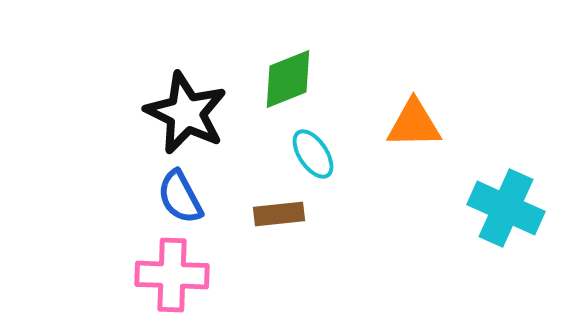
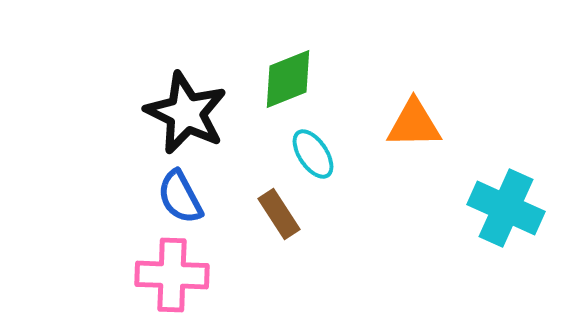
brown rectangle: rotated 63 degrees clockwise
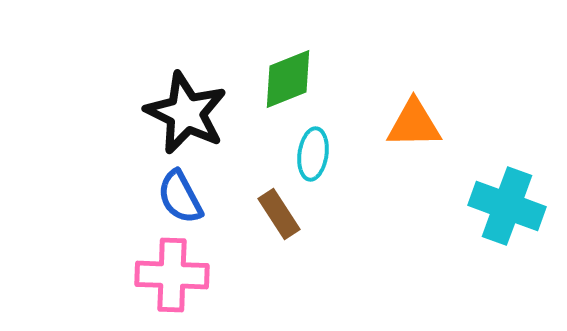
cyan ellipse: rotated 42 degrees clockwise
cyan cross: moved 1 px right, 2 px up; rotated 4 degrees counterclockwise
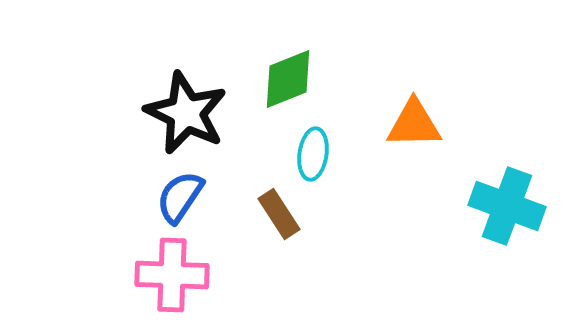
blue semicircle: rotated 62 degrees clockwise
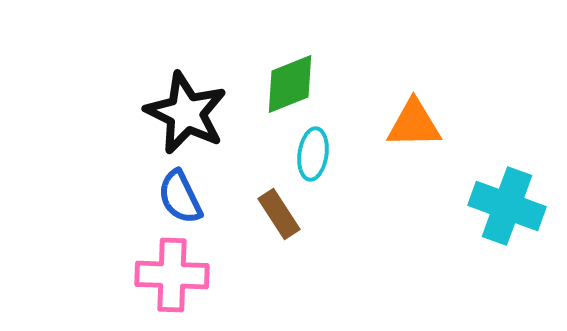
green diamond: moved 2 px right, 5 px down
blue semicircle: rotated 60 degrees counterclockwise
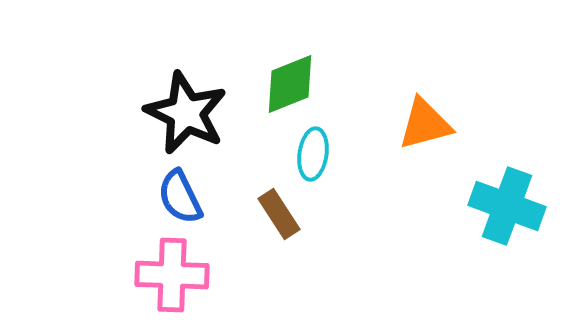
orange triangle: moved 11 px right; rotated 14 degrees counterclockwise
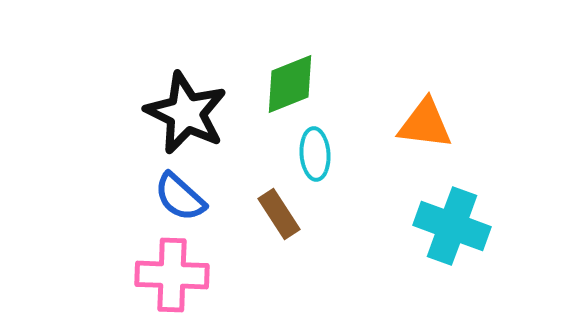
orange triangle: rotated 22 degrees clockwise
cyan ellipse: moved 2 px right; rotated 12 degrees counterclockwise
blue semicircle: rotated 22 degrees counterclockwise
cyan cross: moved 55 px left, 20 px down
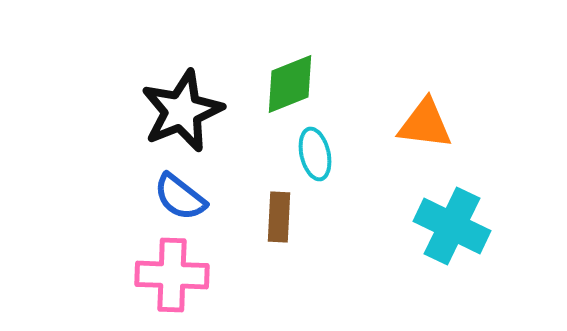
black star: moved 4 px left, 2 px up; rotated 24 degrees clockwise
cyan ellipse: rotated 9 degrees counterclockwise
blue semicircle: rotated 4 degrees counterclockwise
brown rectangle: moved 3 px down; rotated 36 degrees clockwise
cyan cross: rotated 6 degrees clockwise
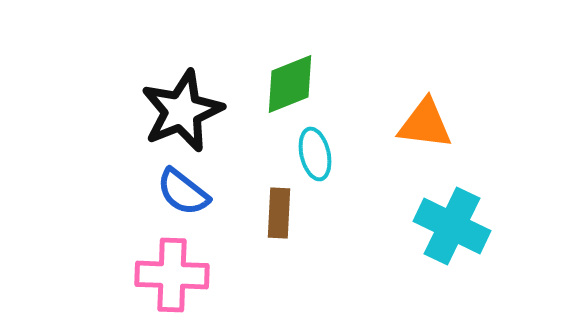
blue semicircle: moved 3 px right, 5 px up
brown rectangle: moved 4 px up
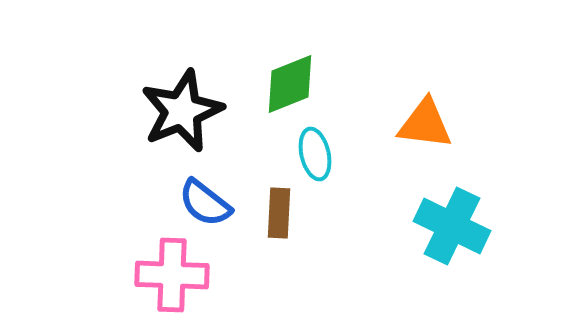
blue semicircle: moved 22 px right, 11 px down
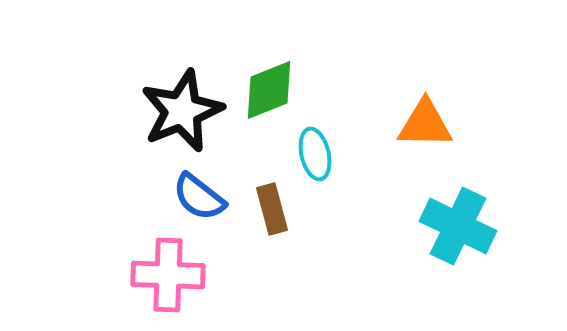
green diamond: moved 21 px left, 6 px down
orange triangle: rotated 6 degrees counterclockwise
blue semicircle: moved 6 px left, 6 px up
brown rectangle: moved 7 px left, 4 px up; rotated 18 degrees counterclockwise
cyan cross: moved 6 px right
pink cross: moved 4 px left
